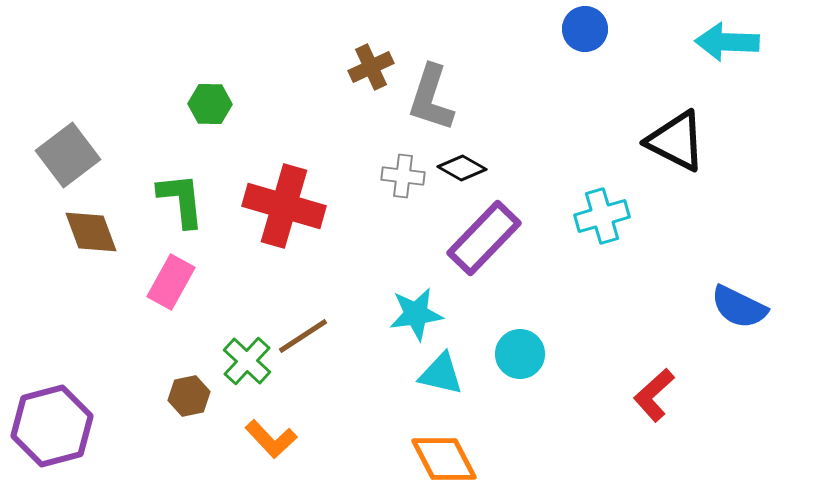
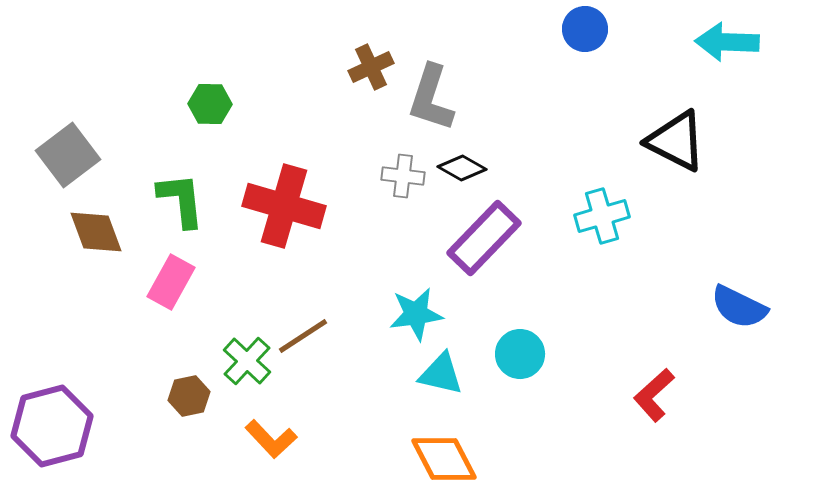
brown diamond: moved 5 px right
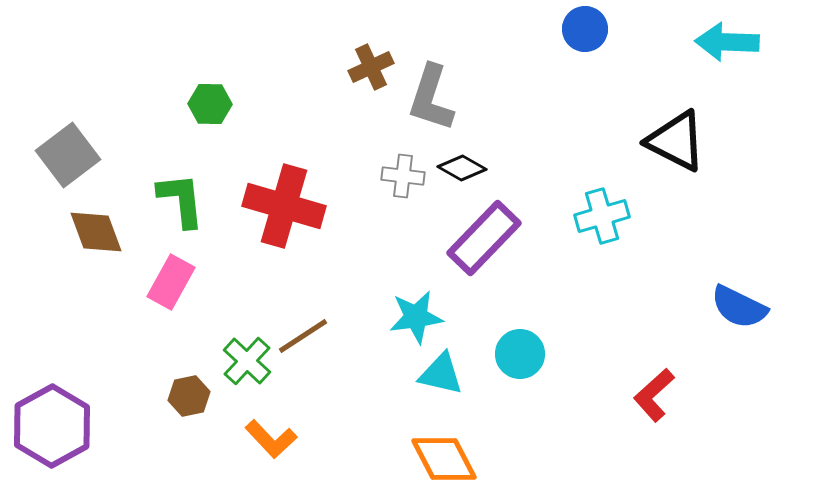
cyan star: moved 3 px down
purple hexagon: rotated 14 degrees counterclockwise
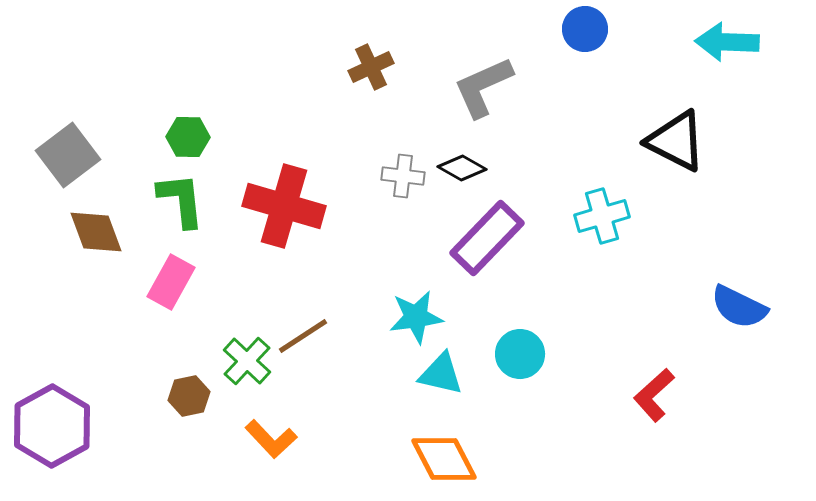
gray L-shape: moved 52 px right, 11 px up; rotated 48 degrees clockwise
green hexagon: moved 22 px left, 33 px down
purple rectangle: moved 3 px right
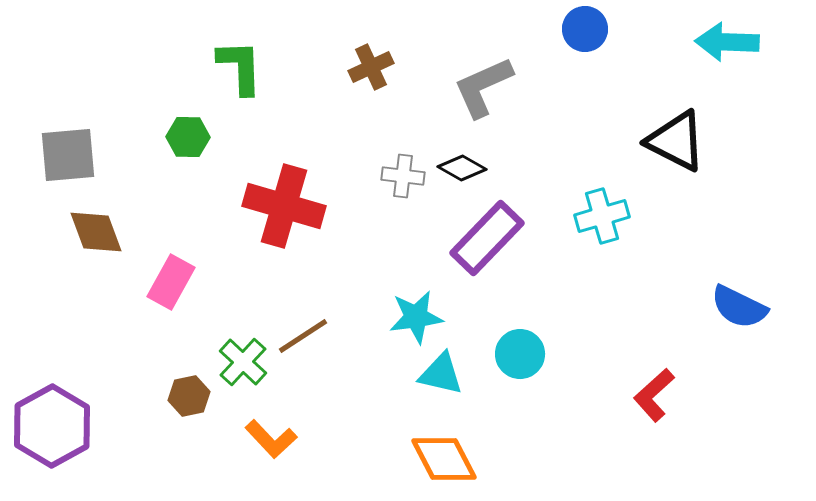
gray square: rotated 32 degrees clockwise
green L-shape: moved 59 px right, 133 px up; rotated 4 degrees clockwise
green cross: moved 4 px left, 1 px down
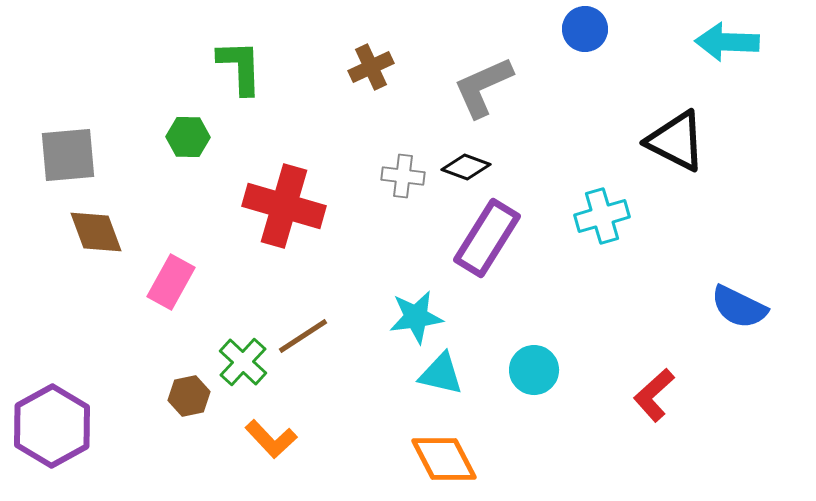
black diamond: moved 4 px right, 1 px up; rotated 9 degrees counterclockwise
purple rectangle: rotated 12 degrees counterclockwise
cyan circle: moved 14 px right, 16 px down
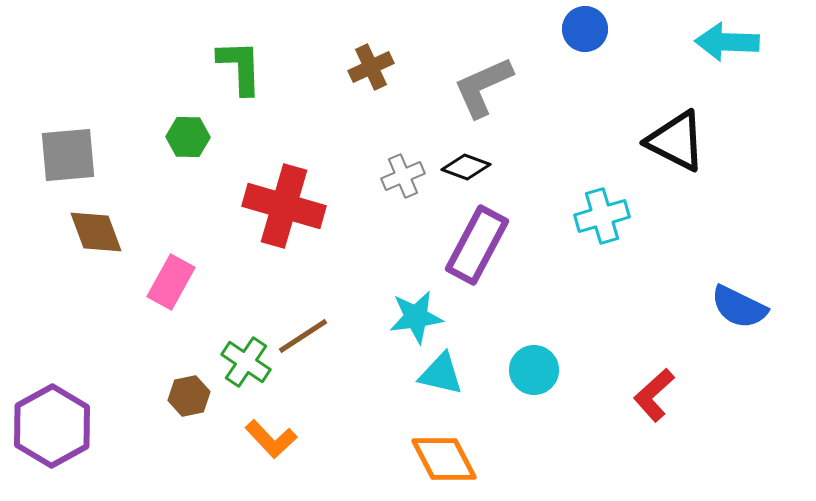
gray cross: rotated 30 degrees counterclockwise
purple rectangle: moved 10 px left, 7 px down; rotated 4 degrees counterclockwise
green cross: moved 3 px right; rotated 9 degrees counterclockwise
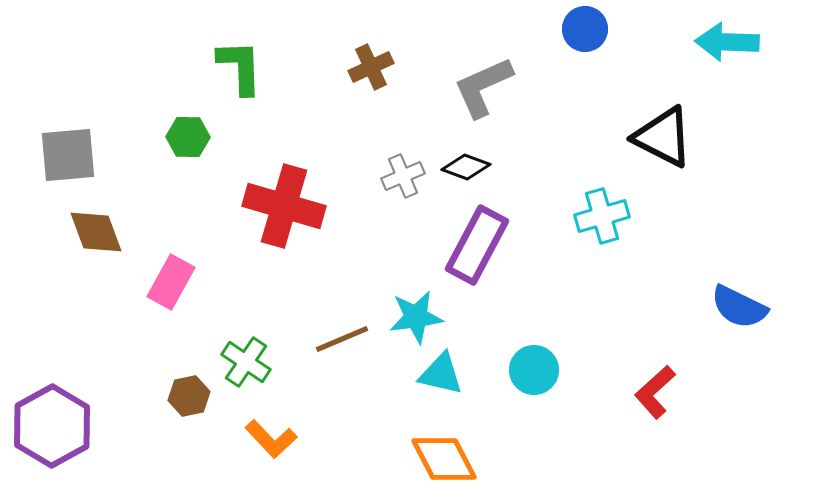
black triangle: moved 13 px left, 4 px up
brown line: moved 39 px right, 3 px down; rotated 10 degrees clockwise
red L-shape: moved 1 px right, 3 px up
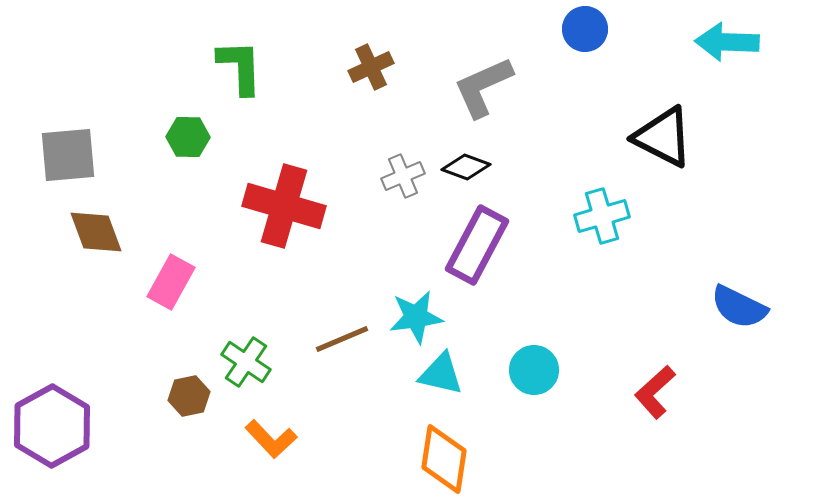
orange diamond: rotated 36 degrees clockwise
